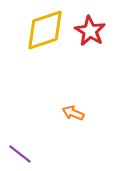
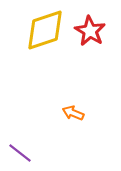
purple line: moved 1 px up
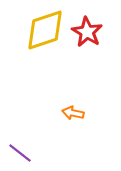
red star: moved 3 px left, 1 px down
orange arrow: rotated 10 degrees counterclockwise
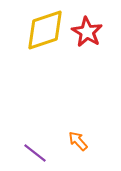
orange arrow: moved 5 px right, 28 px down; rotated 35 degrees clockwise
purple line: moved 15 px right
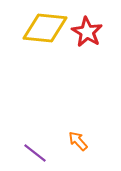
yellow diamond: moved 2 px up; rotated 24 degrees clockwise
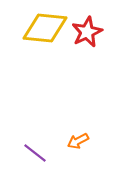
red star: rotated 16 degrees clockwise
orange arrow: rotated 75 degrees counterclockwise
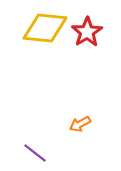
red star: rotated 8 degrees counterclockwise
orange arrow: moved 2 px right, 17 px up
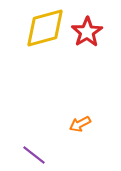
yellow diamond: rotated 21 degrees counterclockwise
purple line: moved 1 px left, 2 px down
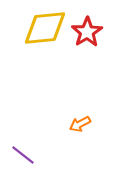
yellow diamond: rotated 9 degrees clockwise
purple line: moved 11 px left
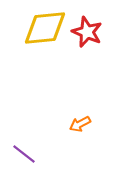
red star: rotated 16 degrees counterclockwise
purple line: moved 1 px right, 1 px up
